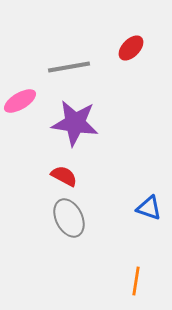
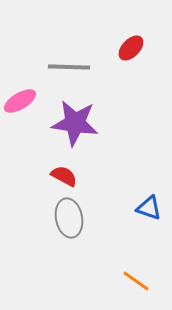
gray line: rotated 12 degrees clockwise
gray ellipse: rotated 15 degrees clockwise
orange line: rotated 64 degrees counterclockwise
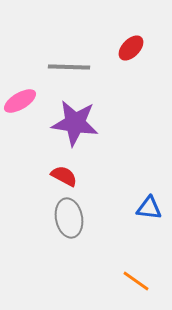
blue triangle: rotated 12 degrees counterclockwise
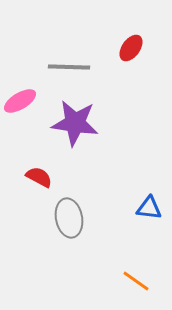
red ellipse: rotated 8 degrees counterclockwise
red semicircle: moved 25 px left, 1 px down
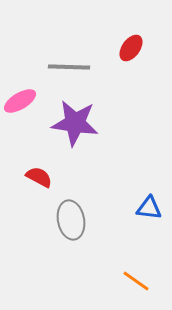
gray ellipse: moved 2 px right, 2 px down
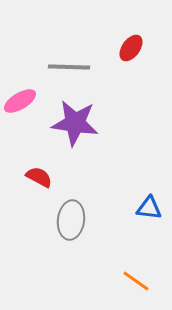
gray ellipse: rotated 18 degrees clockwise
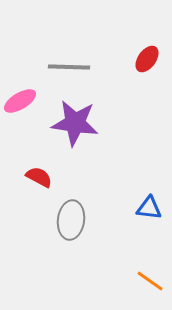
red ellipse: moved 16 px right, 11 px down
orange line: moved 14 px right
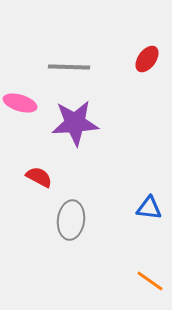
pink ellipse: moved 2 px down; rotated 48 degrees clockwise
purple star: rotated 12 degrees counterclockwise
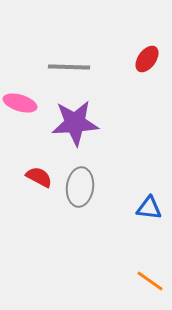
gray ellipse: moved 9 px right, 33 px up
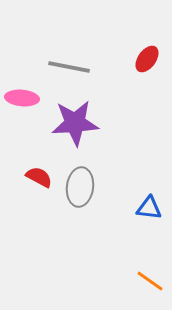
gray line: rotated 9 degrees clockwise
pink ellipse: moved 2 px right, 5 px up; rotated 12 degrees counterclockwise
